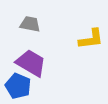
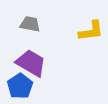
yellow L-shape: moved 8 px up
blue pentagon: moved 2 px right; rotated 15 degrees clockwise
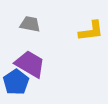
purple trapezoid: moved 1 px left, 1 px down
blue pentagon: moved 4 px left, 4 px up
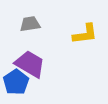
gray trapezoid: rotated 20 degrees counterclockwise
yellow L-shape: moved 6 px left, 3 px down
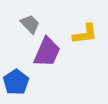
gray trapezoid: rotated 55 degrees clockwise
purple trapezoid: moved 17 px right, 12 px up; rotated 84 degrees clockwise
